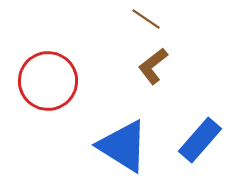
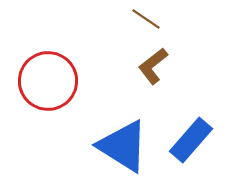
blue rectangle: moved 9 px left
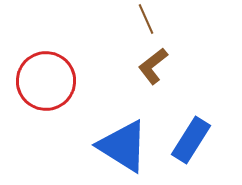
brown line: rotated 32 degrees clockwise
red circle: moved 2 px left
blue rectangle: rotated 9 degrees counterclockwise
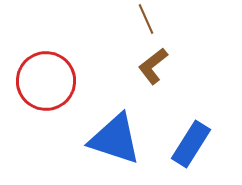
blue rectangle: moved 4 px down
blue triangle: moved 8 px left, 7 px up; rotated 14 degrees counterclockwise
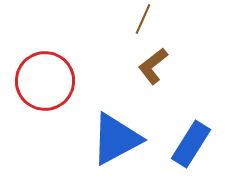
brown line: moved 3 px left; rotated 48 degrees clockwise
red circle: moved 1 px left
blue triangle: moved 1 px right; rotated 46 degrees counterclockwise
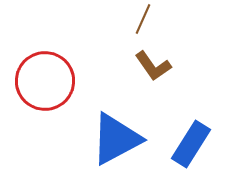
brown L-shape: rotated 87 degrees counterclockwise
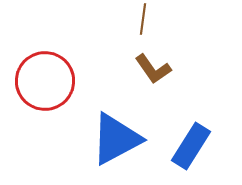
brown line: rotated 16 degrees counterclockwise
brown L-shape: moved 3 px down
blue rectangle: moved 2 px down
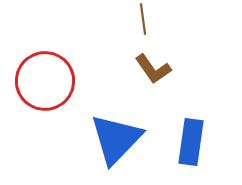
brown line: rotated 16 degrees counterclockwise
blue triangle: rotated 18 degrees counterclockwise
blue rectangle: moved 4 px up; rotated 24 degrees counterclockwise
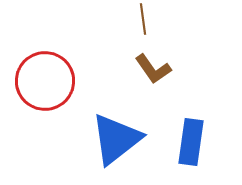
blue triangle: rotated 8 degrees clockwise
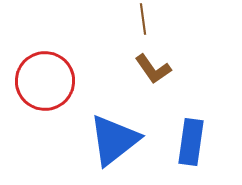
blue triangle: moved 2 px left, 1 px down
